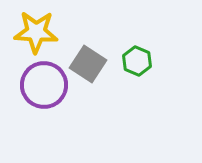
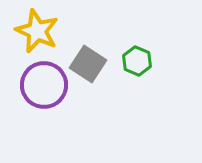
yellow star: moved 1 px right, 1 px up; rotated 21 degrees clockwise
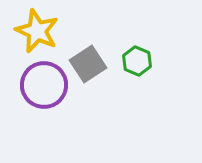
gray square: rotated 24 degrees clockwise
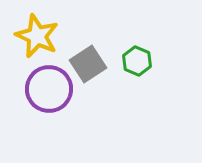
yellow star: moved 5 px down
purple circle: moved 5 px right, 4 px down
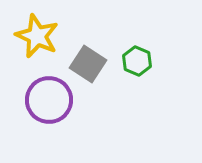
gray square: rotated 24 degrees counterclockwise
purple circle: moved 11 px down
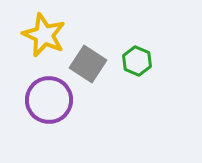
yellow star: moved 7 px right, 1 px up
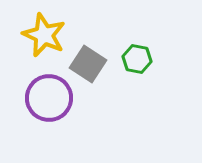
green hexagon: moved 2 px up; rotated 12 degrees counterclockwise
purple circle: moved 2 px up
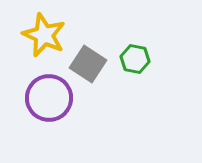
green hexagon: moved 2 px left
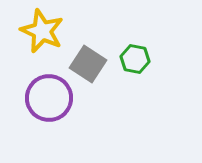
yellow star: moved 2 px left, 4 px up
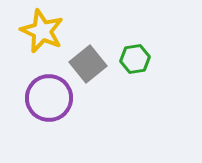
green hexagon: rotated 20 degrees counterclockwise
gray square: rotated 18 degrees clockwise
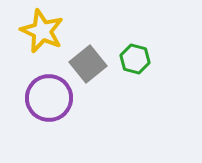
green hexagon: rotated 24 degrees clockwise
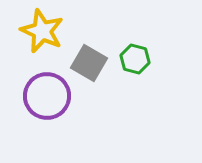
gray square: moved 1 px right, 1 px up; rotated 21 degrees counterclockwise
purple circle: moved 2 px left, 2 px up
